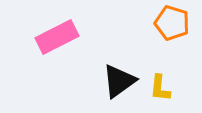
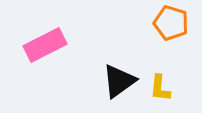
orange pentagon: moved 1 px left
pink rectangle: moved 12 px left, 8 px down
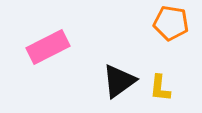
orange pentagon: rotated 8 degrees counterclockwise
pink rectangle: moved 3 px right, 2 px down
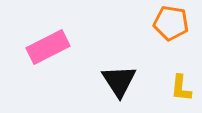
black triangle: rotated 27 degrees counterclockwise
yellow L-shape: moved 21 px right
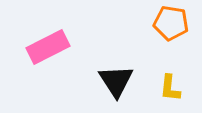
black triangle: moved 3 px left
yellow L-shape: moved 11 px left
